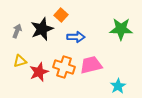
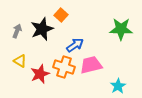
blue arrow: moved 1 px left, 8 px down; rotated 36 degrees counterclockwise
yellow triangle: rotated 48 degrees clockwise
red star: moved 1 px right, 2 px down
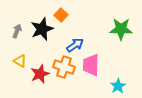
pink trapezoid: rotated 75 degrees counterclockwise
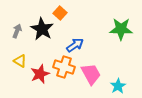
orange square: moved 1 px left, 2 px up
black star: rotated 20 degrees counterclockwise
pink trapezoid: moved 9 px down; rotated 150 degrees clockwise
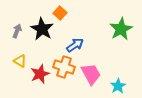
green star: rotated 30 degrees counterclockwise
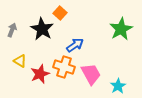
gray arrow: moved 5 px left, 1 px up
